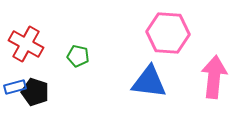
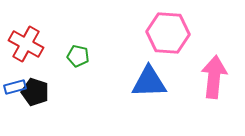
blue triangle: rotated 9 degrees counterclockwise
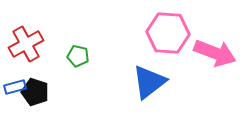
red cross: rotated 32 degrees clockwise
pink arrow: moved 1 px right, 24 px up; rotated 105 degrees clockwise
blue triangle: rotated 36 degrees counterclockwise
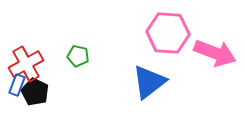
red cross: moved 20 px down
blue rectangle: moved 2 px right, 2 px up; rotated 55 degrees counterclockwise
black pentagon: rotated 8 degrees clockwise
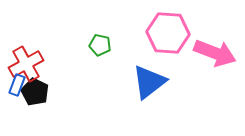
green pentagon: moved 22 px right, 11 px up
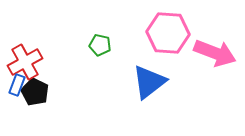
red cross: moved 1 px left, 2 px up
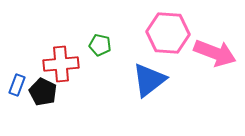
red cross: moved 36 px right, 2 px down; rotated 24 degrees clockwise
blue triangle: moved 2 px up
black pentagon: moved 8 px right
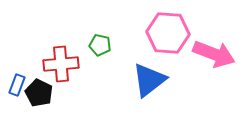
pink arrow: moved 1 px left, 1 px down
black pentagon: moved 4 px left, 1 px down
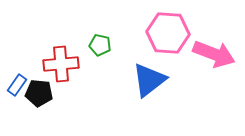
blue rectangle: rotated 15 degrees clockwise
black pentagon: rotated 20 degrees counterclockwise
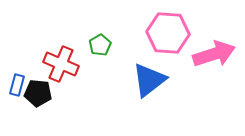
green pentagon: rotated 30 degrees clockwise
pink arrow: rotated 39 degrees counterclockwise
red cross: rotated 28 degrees clockwise
blue rectangle: rotated 20 degrees counterclockwise
black pentagon: moved 1 px left
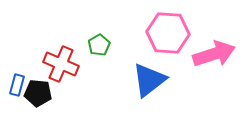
green pentagon: moved 1 px left
